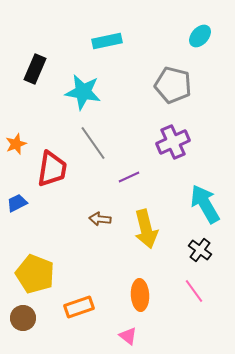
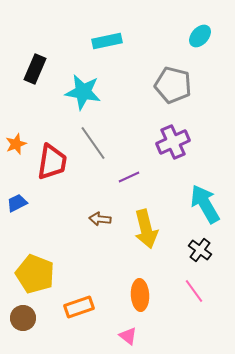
red trapezoid: moved 7 px up
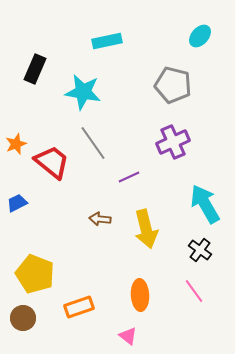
red trapezoid: rotated 60 degrees counterclockwise
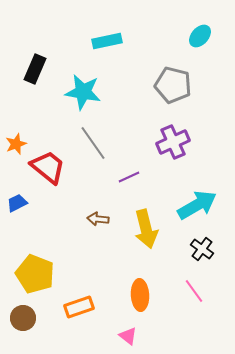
red trapezoid: moved 4 px left, 5 px down
cyan arrow: moved 8 px left, 1 px down; rotated 90 degrees clockwise
brown arrow: moved 2 px left
black cross: moved 2 px right, 1 px up
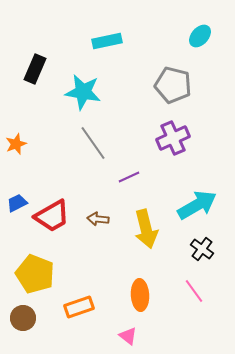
purple cross: moved 4 px up
red trapezoid: moved 4 px right, 49 px down; rotated 111 degrees clockwise
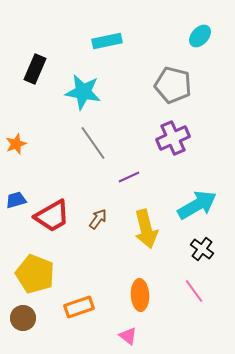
blue trapezoid: moved 1 px left, 3 px up; rotated 10 degrees clockwise
brown arrow: rotated 120 degrees clockwise
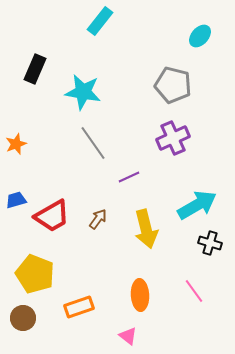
cyan rectangle: moved 7 px left, 20 px up; rotated 40 degrees counterclockwise
black cross: moved 8 px right, 6 px up; rotated 20 degrees counterclockwise
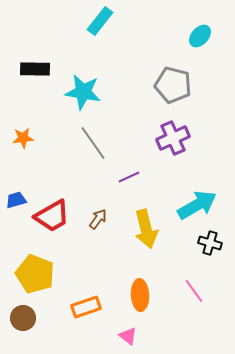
black rectangle: rotated 68 degrees clockwise
orange star: moved 7 px right, 6 px up; rotated 15 degrees clockwise
orange rectangle: moved 7 px right
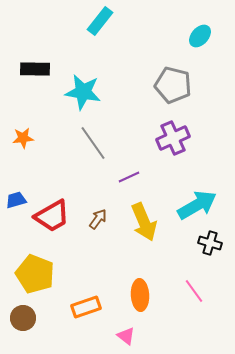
yellow arrow: moved 2 px left, 7 px up; rotated 9 degrees counterclockwise
pink triangle: moved 2 px left
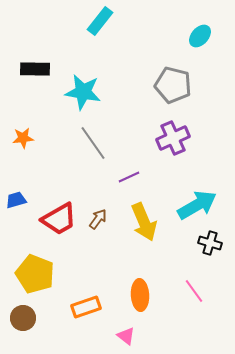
red trapezoid: moved 7 px right, 3 px down
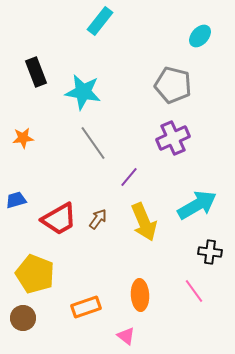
black rectangle: moved 1 px right, 3 px down; rotated 68 degrees clockwise
purple line: rotated 25 degrees counterclockwise
black cross: moved 9 px down; rotated 10 degrees counterclockwise
